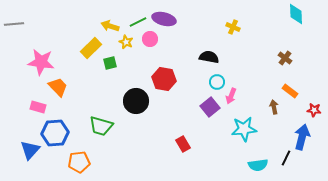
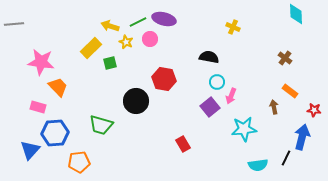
green trapezoid: moved 1 px up
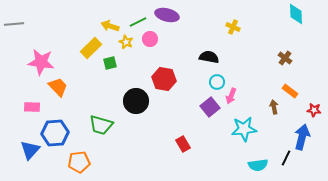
purple ellipse: moved 3 px right, 4 px up
pink rectangle: moved 6 px left; rotated 14 degrees counterclockwise
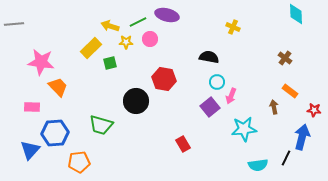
yellow star: rotated 24 degrees counterclockwise
